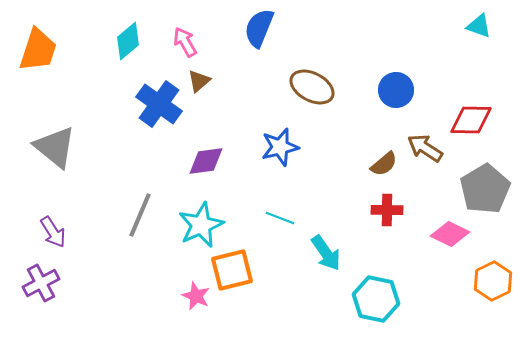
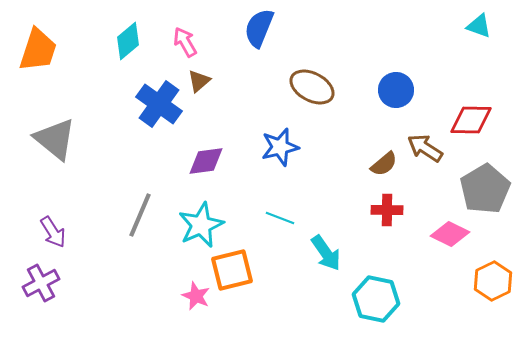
gray triangle: moved 8 px up
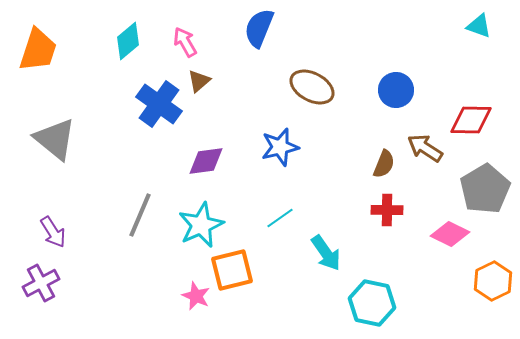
brown semicircle: rotated 28 degrees counterclockwise
cyan line: rotated 56 degrees counterclockwise
cyan hexagon: moved 4 px left, 4 px down
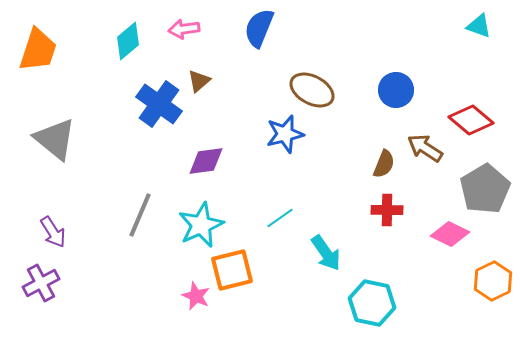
pink arrow: moved 1 px left, 13 px up; rotated 68 degrees counterclockwise
brown ellipse: moved 3 px down
red diamond: rotated 39 degrees clockwise
blue star: moved 5 px right, 13 px up
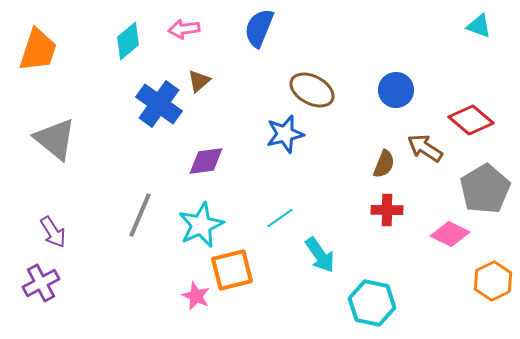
cyan arrow: moved 6 px left, 2 px down
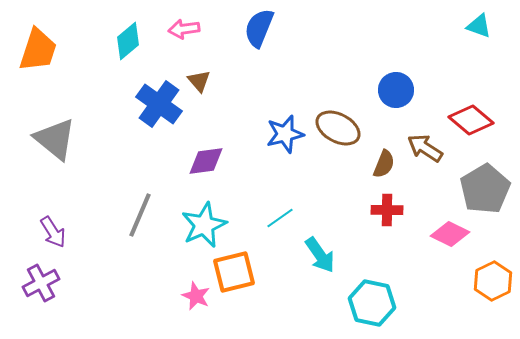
brown triangle: rotated 30 degrees counterclockwise
brown ellipse: moved 26 px right, 38 px down
cyan star: moved 3 px right
orange square: moved 2 px right, 2 px down
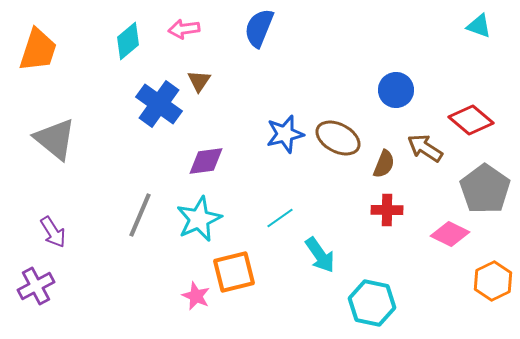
brown triangle: rotated 15 degrees clockwise
brown ellipse: moved 10 px down
gray pentagon: rotated 6 degrees counterclockwise
cyan star: moved 5 px left, 6 px up
purple cross: moved 5 px left, 3 px down
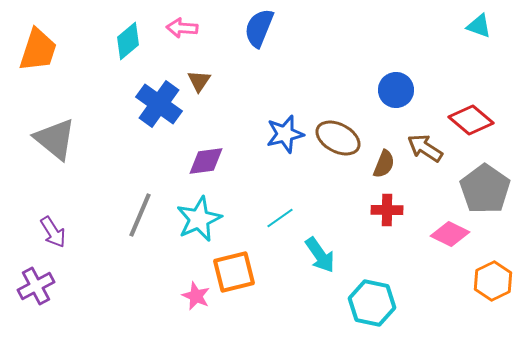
pink arrow: moved 2 px left, 1 px up; rotated 12 degrees clockwise
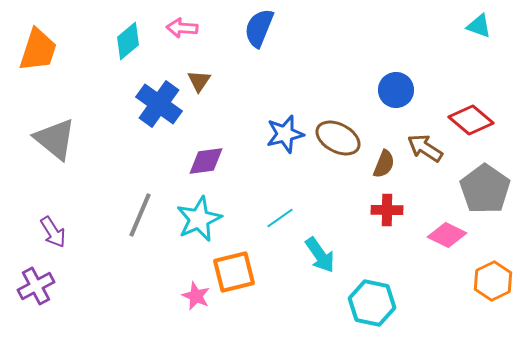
pink diamond: moved 3 px left, 1 px down
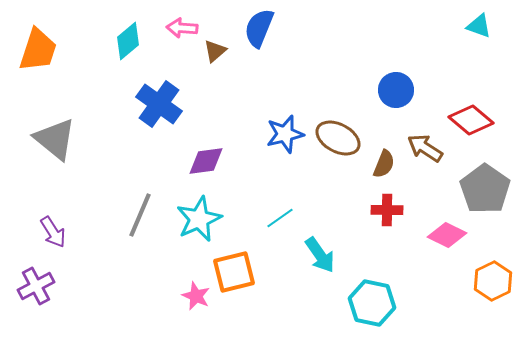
brown triangle: moved 16 px right, 30 px up; rotated 15 degrees clockwise
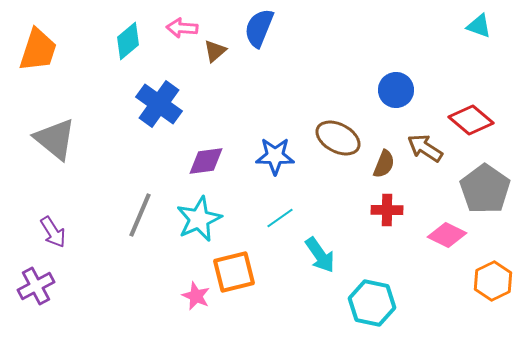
blue star: moved 10 px left, 22 px down; rotated 15 degrees clockwise
